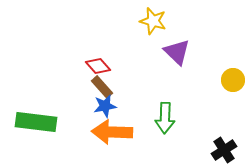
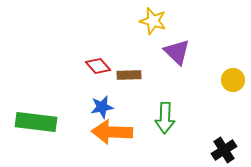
brown rectangle: moved 27 px right, 12 px up; rotated 50 degrees counterclockwise
blue star: moved 3 px left, 1 px down
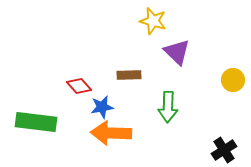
red diamond: moved 19 px left, 20 px down
green arrow: moved 3 px right, 11 px up
orange arrow: moved 1 px left, 1 px down
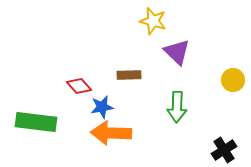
green arrow: moved 9 px right
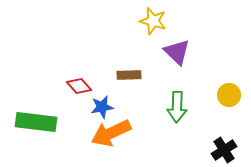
yellow circle: moved 4 px left, 15 px down
orange arrow: rotated 27 degrees counterclockwise
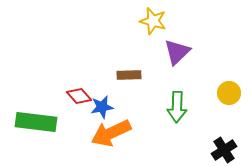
purple triangle: rotated 32 degrees clockwise
red diamond: moved 10 px down
yellow circle: moved 2 px up
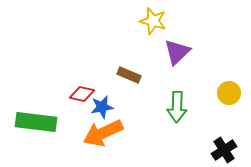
brown rectangle: rotated 25 degrees clockwise
red diamond: moved 3 px right, 2 px up; rotated 35 degrees counterclockwise
orange arrow: moved 8 px left
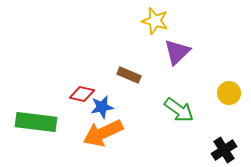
yellow star: moved 2 px right
green arrow: moved 2 px right, 3 px down; rotated 56 degrees counterclockwise
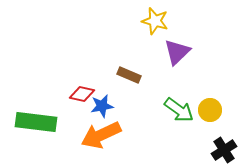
yellow circle: moved 19 px left, 17 px down
blue star: moved 1 px up
orange arrow: moved 2 px left, 2 px down
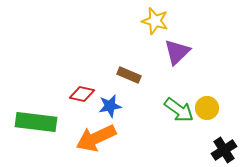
blue star: moved 8 px right
yellow circle: moved 3 px left, 2 px up
orange arrow: moved 5 px left, 3 px down
